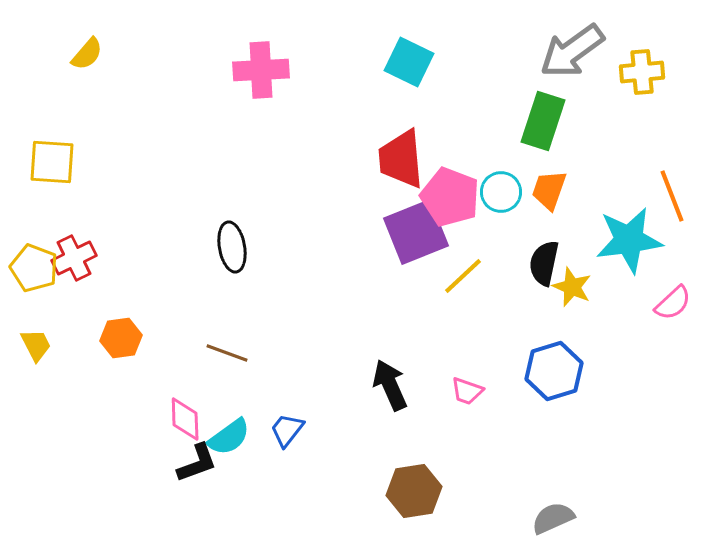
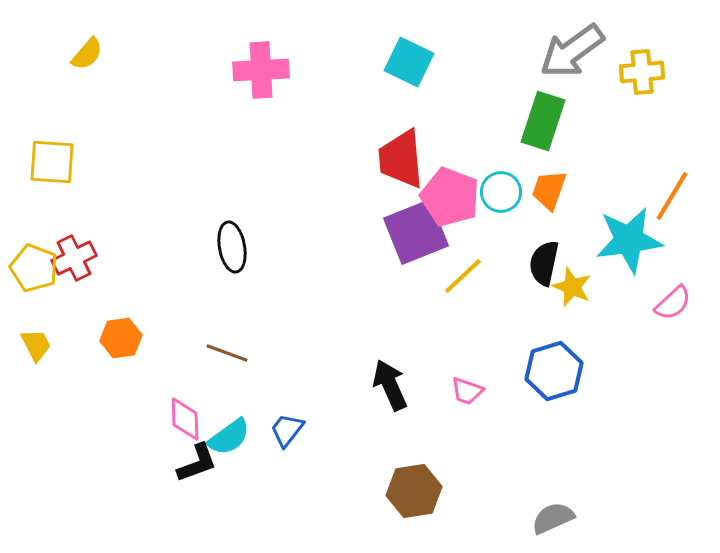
orange line: rotated 52 degrees clockwise
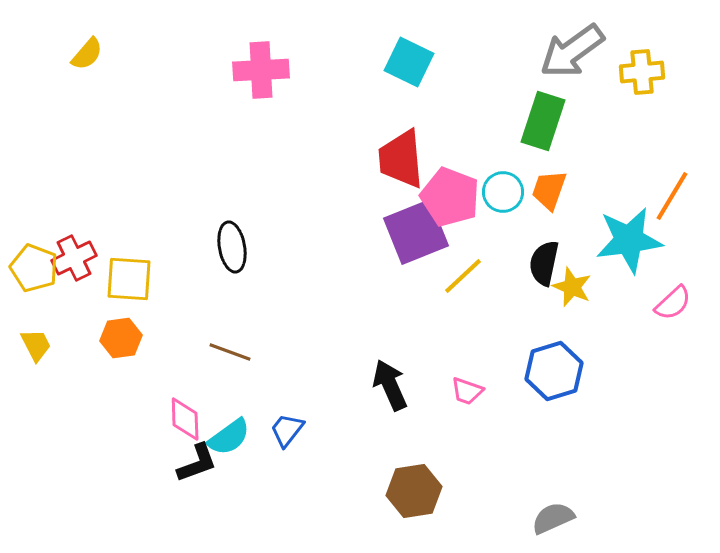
yellow square: moved 77 px right, 117 px down
cyan circle: moved 2 px right
brown line: moved 3 px right, 1 px up
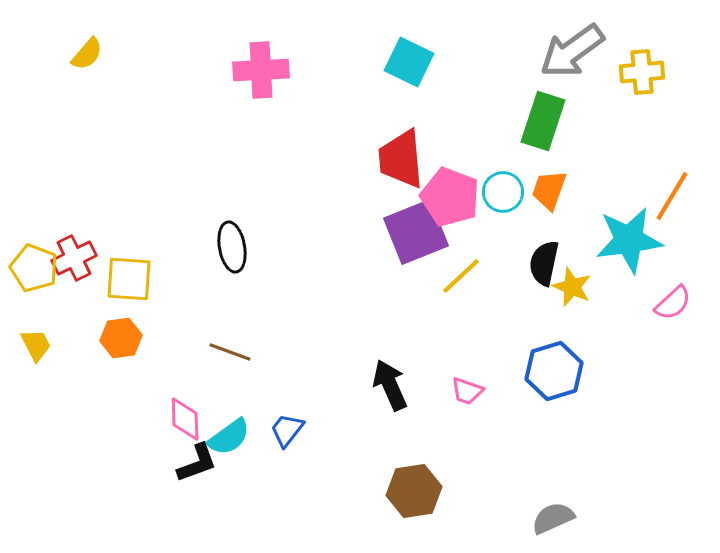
yellow line: moved 2 px left
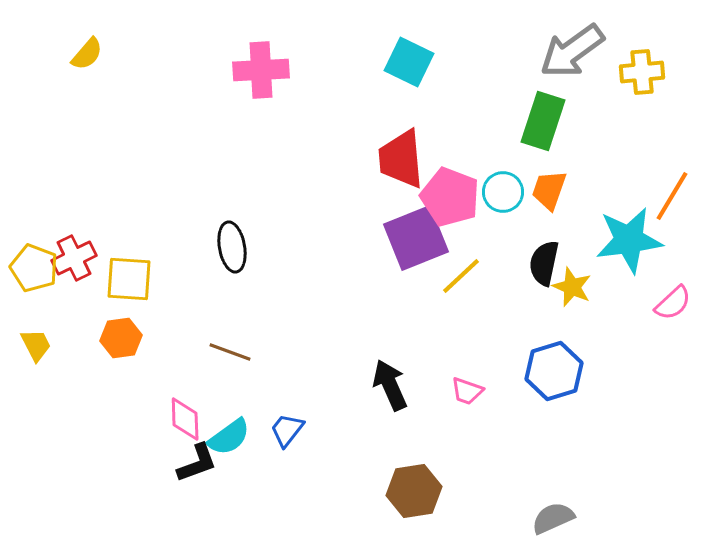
purple square: moved 6 px down
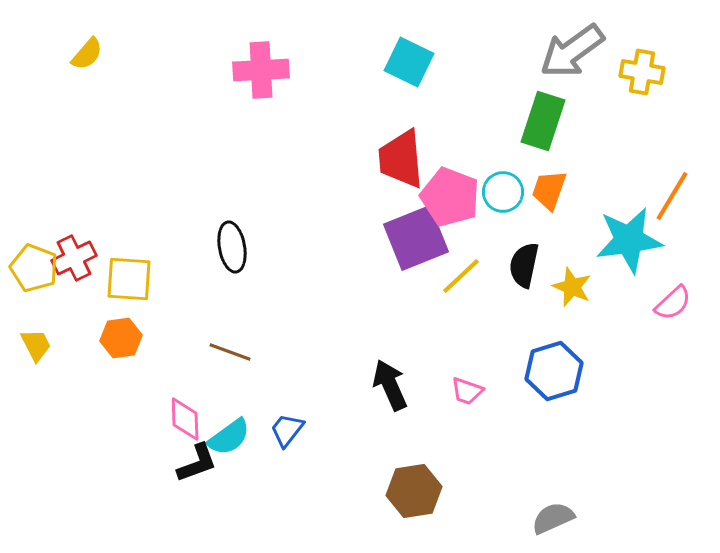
yellow cross: rotated 15 degrees clockwise
black semicircle: moved 20 px left, 2 px down
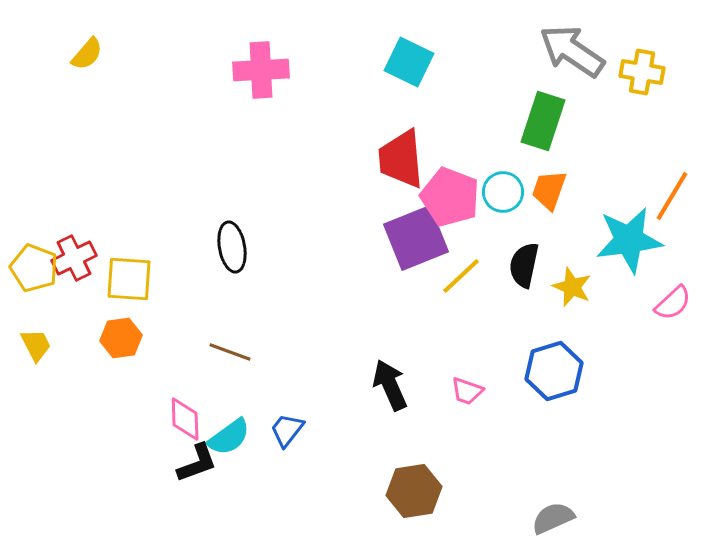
gray arrow: rotated 70 degrees clockwise
